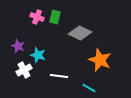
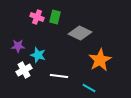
purple star: rotated 24 degrees counterclockwise
orange star: rotated 20 degrees clockwise
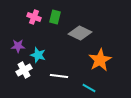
pink cross: moved 3 px left
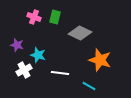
purple star: moved 1 px left, 1 px up; rotated 16 degrees clockwise
orange star: rotated 25 degrees counterclockwise
white line: moved 1 px right, 3 px up
cyan line: moved 2 px up
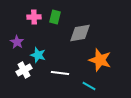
pink cross: rotated 24 degrees counterclockwise
gray diamond: rotated 35 degrees counterclockwise
purple star: moved 3 px up; rotated 16 degrees clockwise
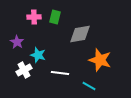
gray diamond: moved 1 px down
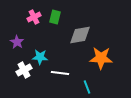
pink cross: rotated 24 degrees counterclockwise
gray diamond: moved 1 px down
cyan star: moved 2 px right, 2 px down; rotated 14 degrees counterclockwise
orange star: moved 1 px right, 2 px up; rotated 15 degrees counterclockwise
cyan line: moved 2 px left, 1 px down; rotated 40 degrees clockwise
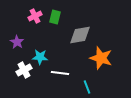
pink cross: moved 1 px right, 1 px up
orange star: rotated 15 degrees clockwise
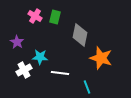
pink cross: rotated 32 degrees counterclockwise
gray diamond: rotated 70 degrees counterclockwise
